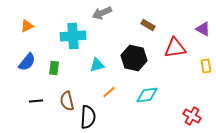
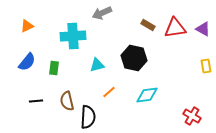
red triangle: moved 20 px up
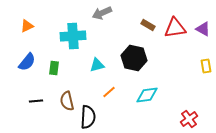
red cross: moved 3 px left, 3 px down; rotated 24 degrees clockwise
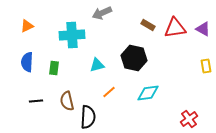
cyan cross: moved 1 px left, 1 px up
blue semicircle: rotated 144 degrees clockwise
cyan diamond: moved 1 px right, 2 px up
